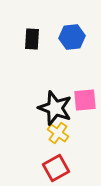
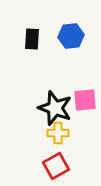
blue hexagon: moved 1 px left, 1 px up
yellow cross: rotated 35 degrees counterclockwise
red square: moved 2 px up
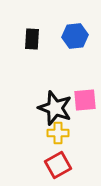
blue hexagon: moved 4 px right
red square: moved 2 px right, 1 px up
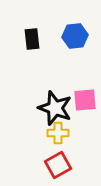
black rectangle: rotated 10 degrees counterclockwise
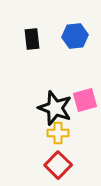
pink square: rotated 10 degrees counterclockwise
red square: rotated 16 degrees counterclockwise
